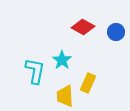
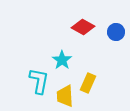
cyan L-shape: moved 4 px right, 10 px down
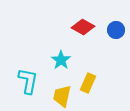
blue circle: moved 2 px up
cyan star: moved 1 px left
cyan L-shape: moved 11 px left
yellow trapezoid: moved 3 px left; rotated 15 degrees clockwise
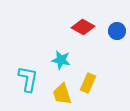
blue circle: moved 1 px right, 1 px down
cyan star: rotated 24 degrees counterclockwise
cyan L-shape: moved 2 px up
yellow trapezoid: moved 2 px up; rotated 30 degrees counterclockwise
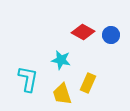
red diamond: moved 5 px down
blue circle: moved 6 px left, 4 px down
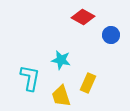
red diamond: moved 15 px up
cyan L-shape: moved 2 px right, 1 px up
yellow trapezoid: moved 1 px left, 2 px down
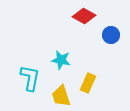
red diamond: moved 1 px right, 1 px up
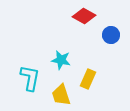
yellow rectangle: moved 4 px up
yellow trapezoid: moved 1 px up
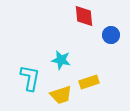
red diamond: rotated 55 degrees clockwise
yellow rectangle: moved 1 px right, 3 px down; rotated 48 degrees clockwise
yellow trapezoid: rotated 90 degrees counterclockwise
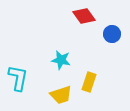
red diamond: rotated 30 degrees counterclockwise
blue circle: moved 1 px right, 1 px up
cyan L-shape: moved 12 px left
yellow rectangle: rotated 54 degrees counterclockwise
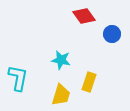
yellow trapezoid: rotated 55 degrees counterclockwise
